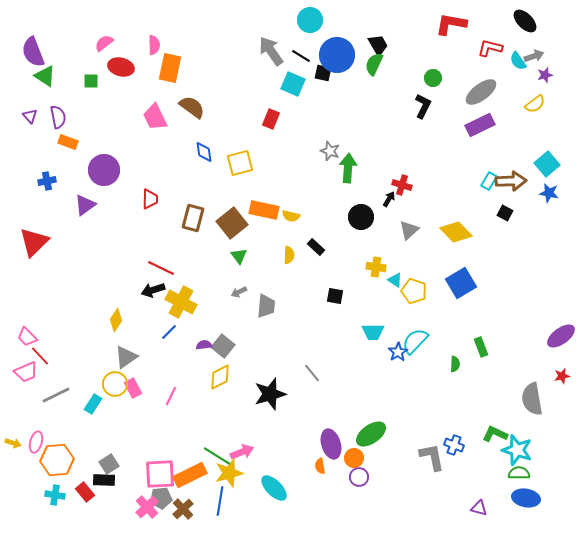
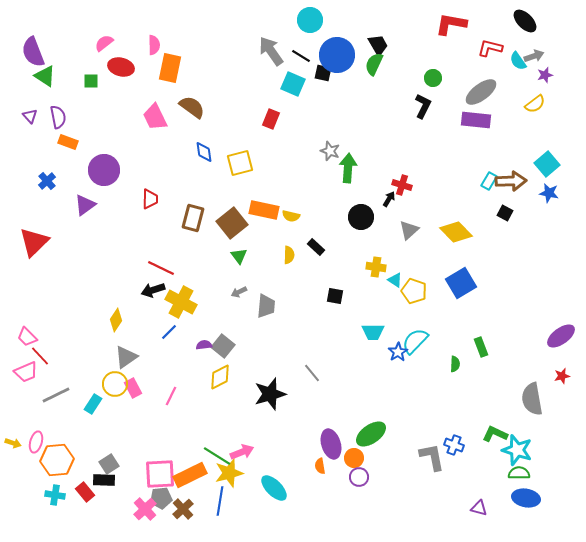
purple rectangle at (480, 125): moved 4 px left, 5 px up; rotated 32 degrees clockwise
blue cross at (47, 181): rotated 30 degrees counterclockwise
pink cross at (147, 507): moved 2 px left, 2 px down
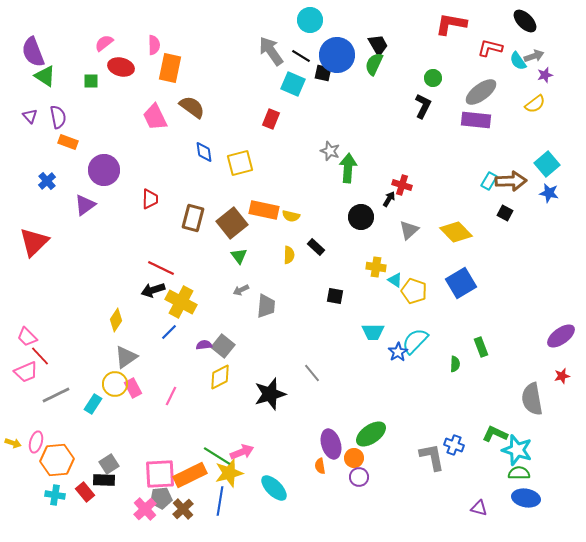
gray arrow at (239, 292): moved 2 px right, 2 px up
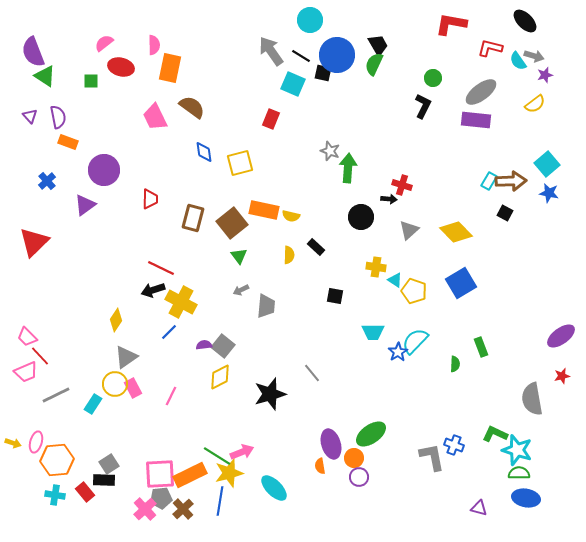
gray arrow at (534, 56): rotated 36 degrees clockwise
black arrow at (389, 199): rotated 63 degrees clockwise
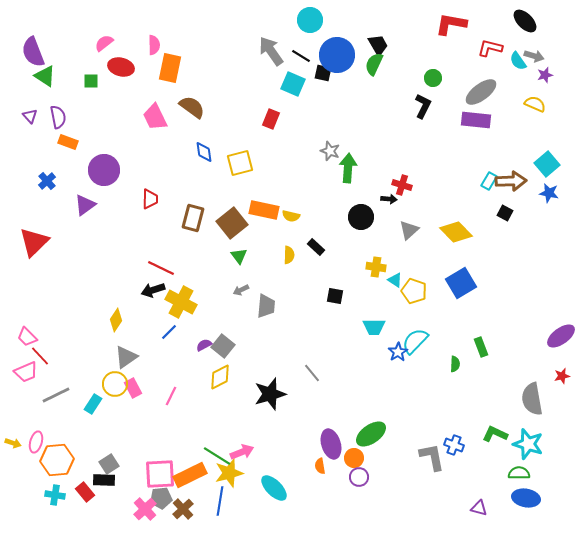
yellow semicircle at (535, 104): rotated 120 degrees counterclockwise
cyan trapezoid at (373, 332): moved 1 px right, 5 px up
purple semicircle at (204, 345): rotated 21 degrees counterclockwise
cyan star at (517, 450): moved 11 px right, 6 px up
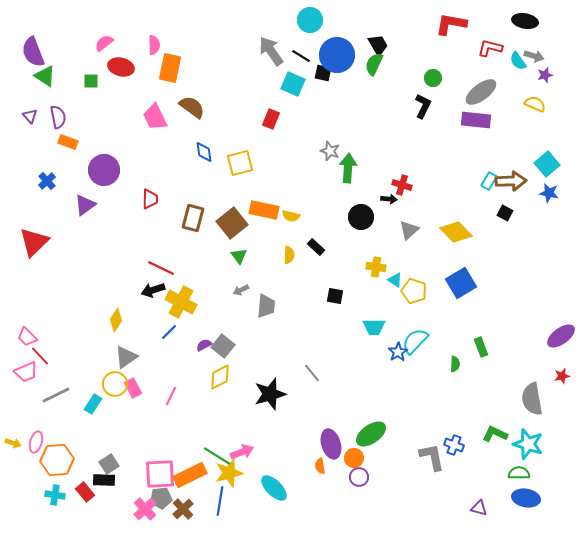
black ellipse at (525, 21): rotated 35 degrees counterclockwise
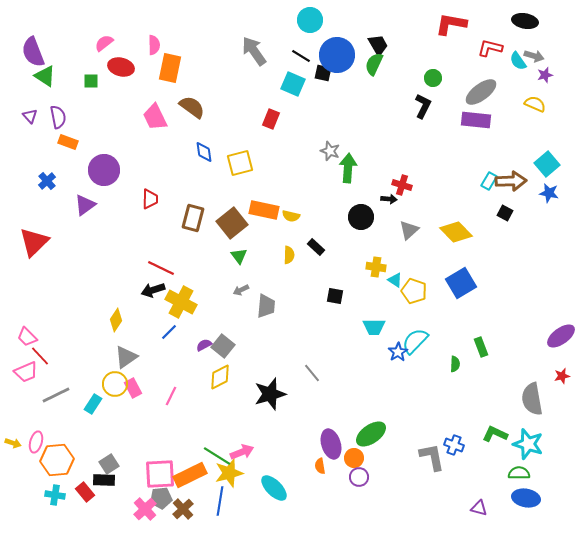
gray arrow at (271, 51): moved 17 px left
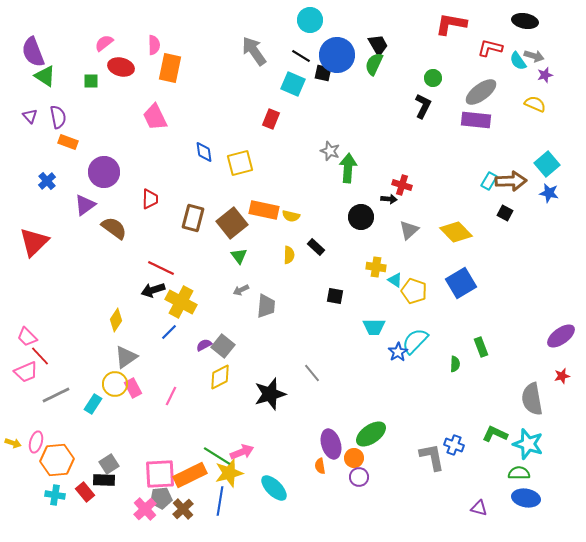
brown semicircle at (192, 107): moved 78 px left, 121 px down
purple circle at (104, 170): moved 2 px down
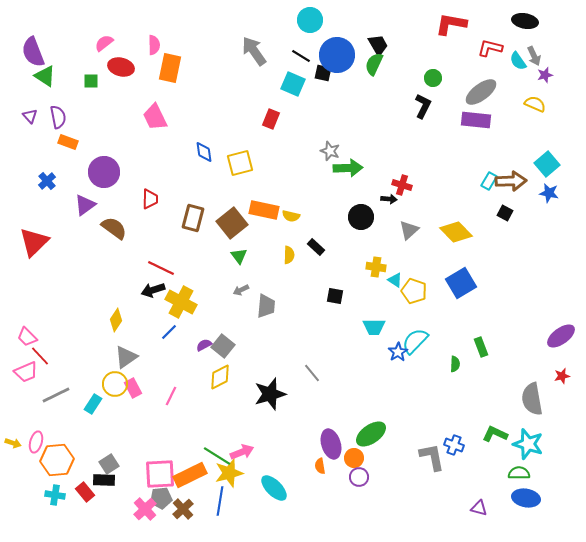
gray arrow at (534, 56): rotated 48 degrees clockwise
green arrow at (348, 168): rotated 84 degrees clockwise
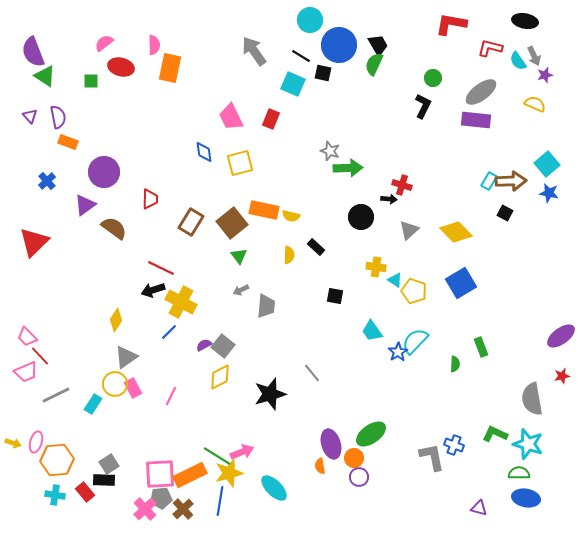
blue circle at (337, 55): moved 2 px right, 10 px up
pink trapezoid at (155, 117): moved 76 px right
brown rectangle at (193, 218): moved 2 px left, 4 px down; rotated 16 degrees clockwise
cyan trapezoid at (374, 327): moved 2 px left, 4 px down; rotated 55 degrees clockwise
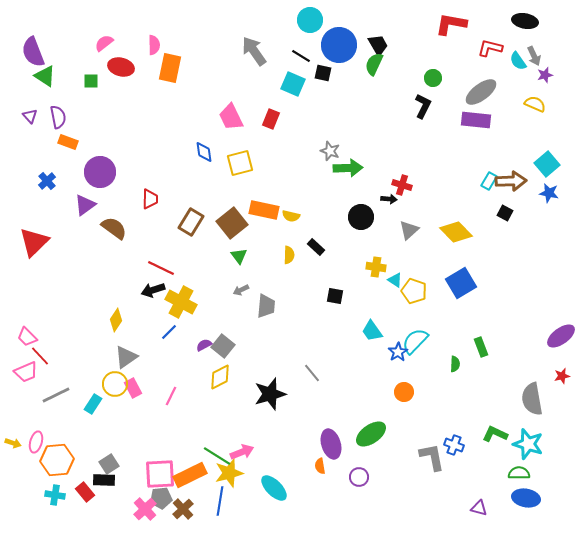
purple circle at (104, 172): moved 4 px left
orange circle at (354, 458): moved 50 px right, 66 px up
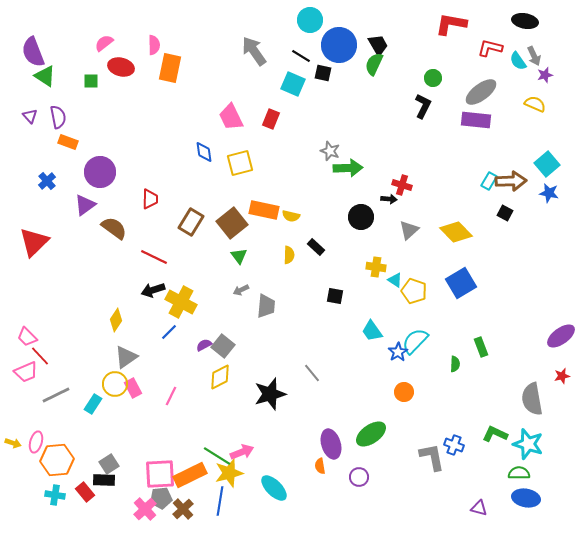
red line at (161, 268): moved 7 px left, 11 px up
